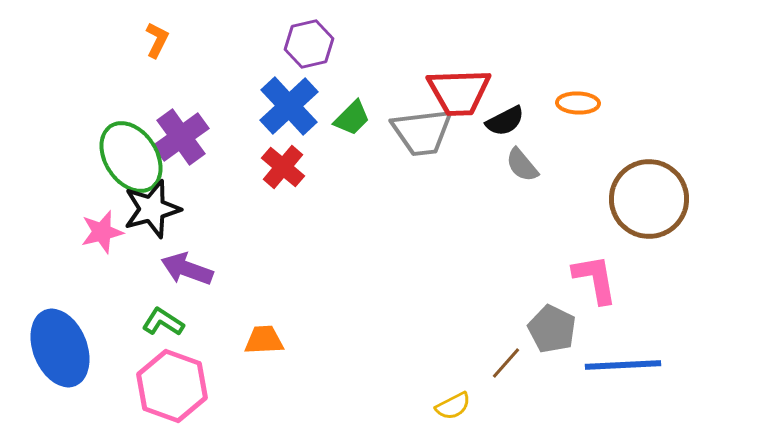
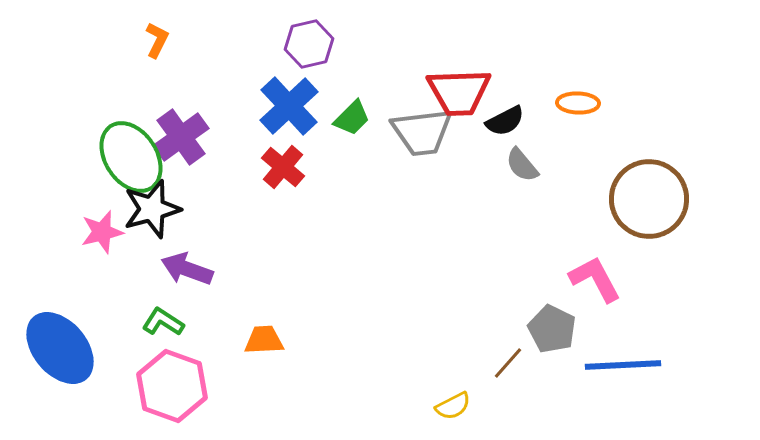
pink L-shape: rotated 18 degrees counterclockwise
blue ellipse: rotated 18 degrees counterclockwise
brown line: moved 2 px right
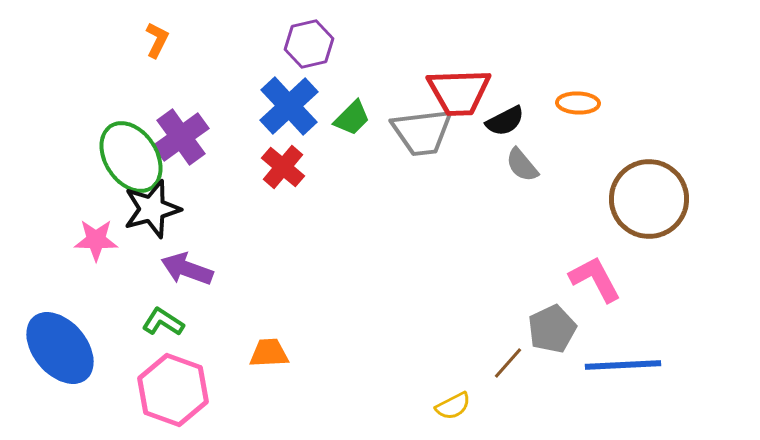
pink star: moved 6 px left, 8 px down; rotated 15 degrees clockwise
gray pentagon: rotated 21 degrees clockwise
orange trapezoid: moved 5 px right, 13 px down
pink hexagon: moved 1 px right, 4 px down
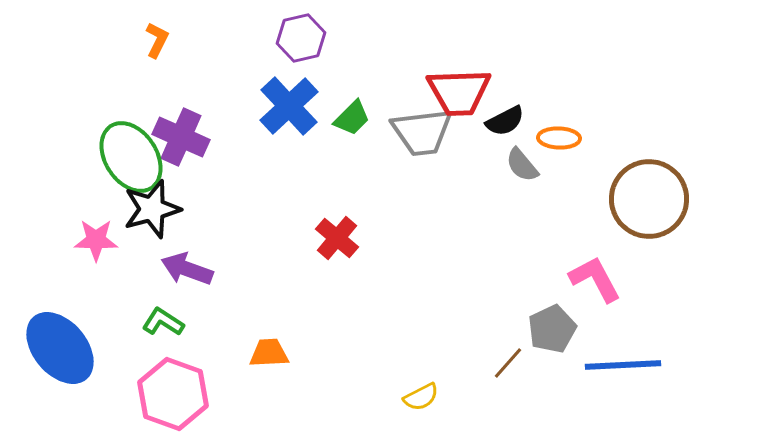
purple hexagon: moved 8 px left, 6 px up
orange ellipse: moved 19 px left, 35 px down
purple cross: rotated 30 degrees counterclockwise
red cross: moved 54 px right, 71 px down
pink hexagon: moved 4 px down
yellow semicircle: moved 32 px left, 9 px up
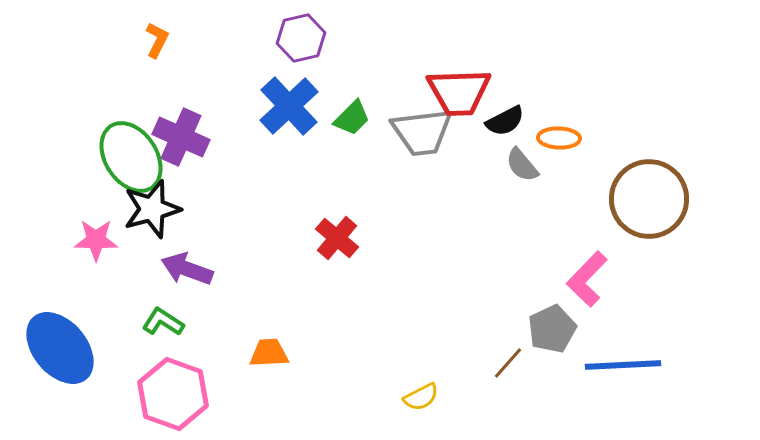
pink L-shape: moved 8 px left; rotated 108 degrees counterclockwise
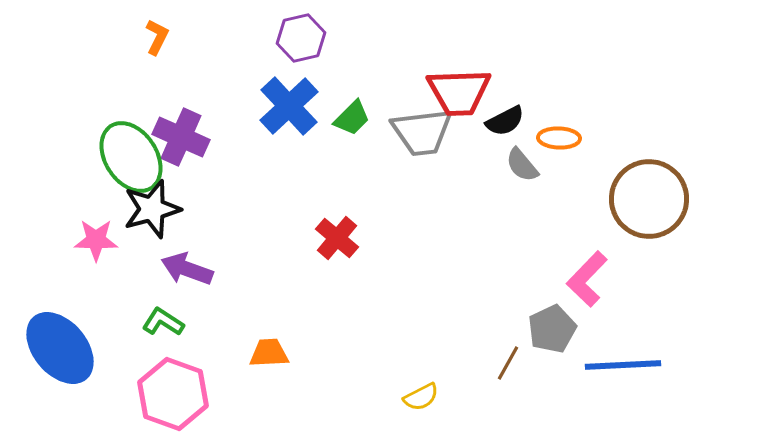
orange L-shape: moved 3 px up
brown line: rotated 12 degrees counterclockwise
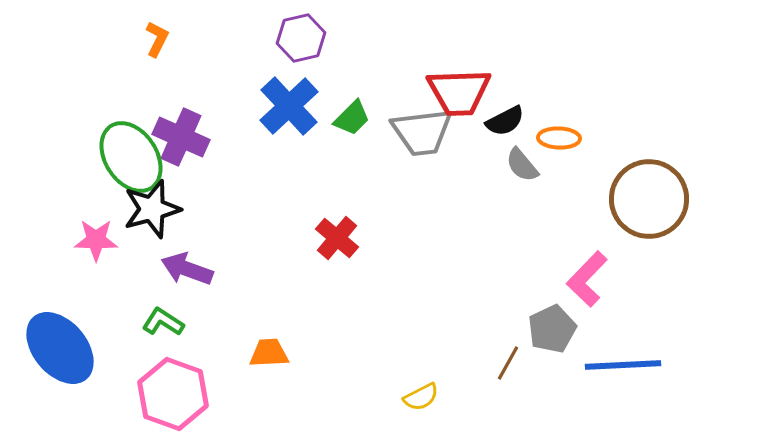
orange L-shape: moved 2 px down
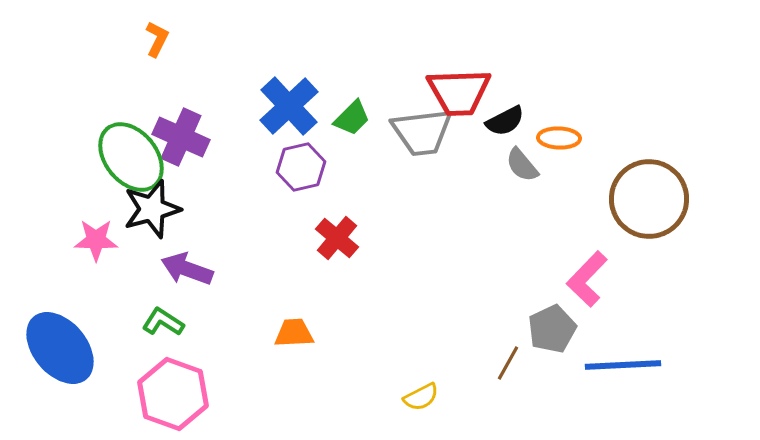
purple hexagon: moved 129 px down
green ellipse: rotated 6 degrees counterclockwise
orange trapezoid: moved 25 px right, 20 px up
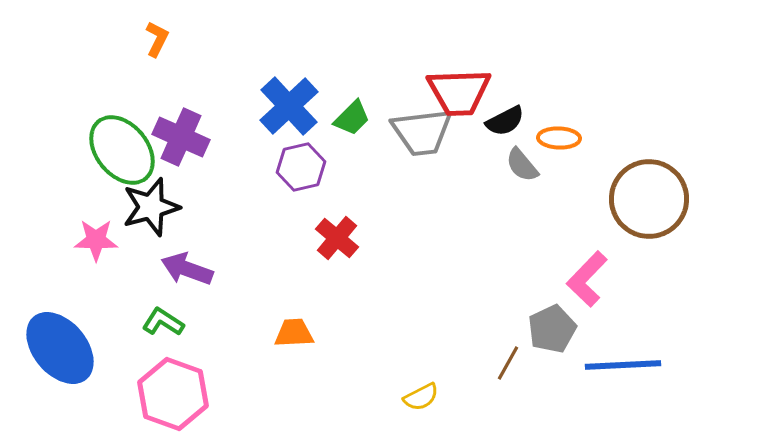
green ellipse: moved 9 px left, 7 px up
black star: moved 1 px left, 2 px up
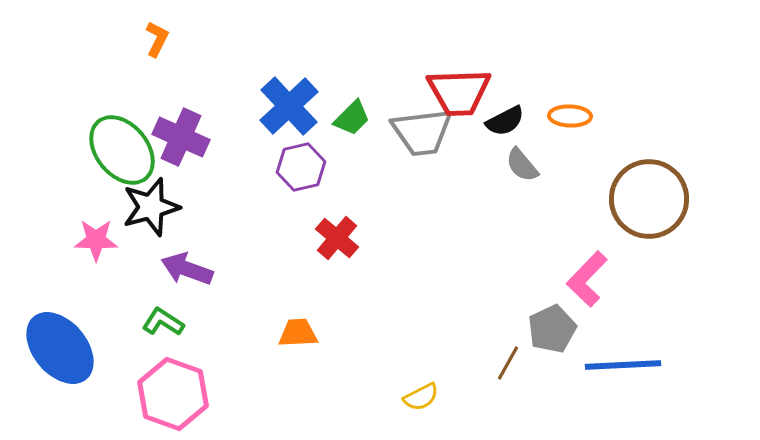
orange ellipse: moved 11 px right, 22 px up
orange trapezoid: moved 4 px right
